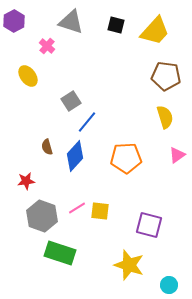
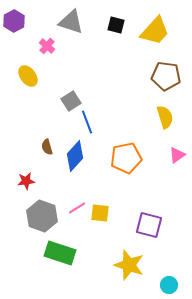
blue line: rotated 60 degrees counterclockwise
orange pentagon: rotated 8 degrees counterclockwise
yellow square: moved 2 px down
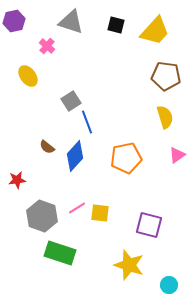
purple hexagon: rotated 15 degrees clockwise
brown semicircle: rotated 35 degrees counterclockwise
red star: moved 9 px left, 1 px up
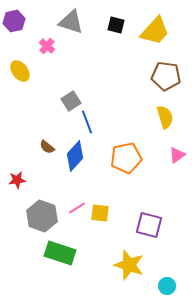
yellow ellipse: moved 8 px left, 5 px up
cyan circle: moved 2 px left, 1 px down
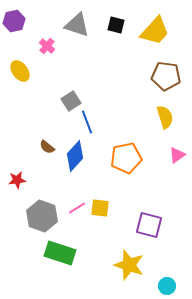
gray triangle: moved 6 px right, 3 px down
yellow square: moved 5 px up
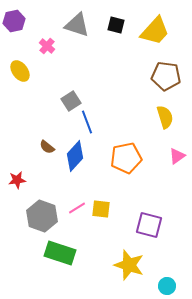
pink triangle: moved 1 px down
yellow square: moved 1 px right, 1 px down
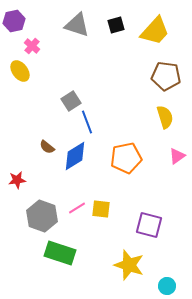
black square: rotated 30 degrees counterclockwise
pink cross: moved 15 px left
blue diamond: rotated 16 degrees clockwise
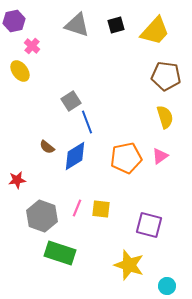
pink triangle: moved 17 px left
pink line: rotated 36 degrees counterclockwise
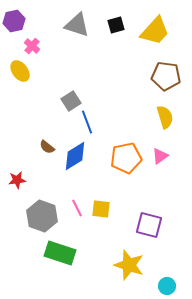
pink line: rotated 48 degrees counterclockwise
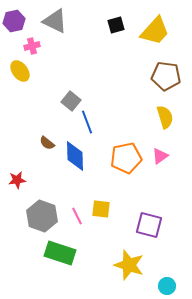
gray triangle: moved 22 px left, 4 px up; rotated 8 degrees clockwise
pink cross: rotated 35 degrees clockwise
gray square: rotated 18 degrees counterclockwise
brown semicircle: moved 4 px up
blue diamond: rotated 60 degrees counterclockwise
pink line: moved 8 px down
